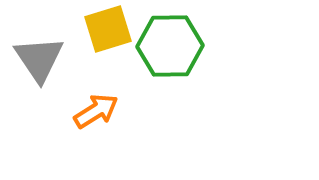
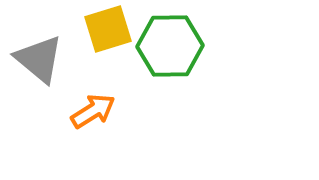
gray triangle: rotated 16 degrees counterclockwise
orange arrow: moved 3 px left
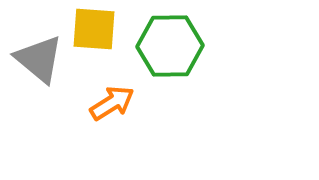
yellow square: moved 14 px left; rotated 21 degrees clockwise
orange arrow: moved 19 px right, 8 px up
